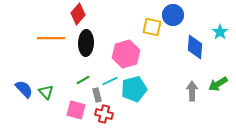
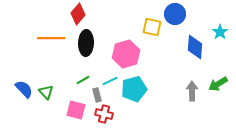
blue circle: moved 2 px right, 1 px up
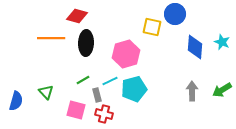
red diamond: moved 1 px left, 2 px down; rotated 65 degrees clockwise
cyan star: moved 2 px right, 10 px down; rotated 14 degrees counterclockwise
green arrow: moved 4 px right, 6 px down
blue semicircle: moved 8 px left, 12 px down; rotated 60 degrees clockwise
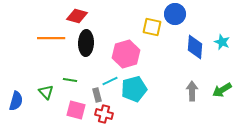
green line: moved 13 px left; rotated 40 degrees clockwise
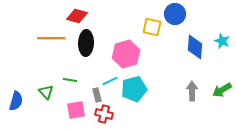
cyan star: moved 1 px up
pink square: rotated 24 degrees counterclockwise
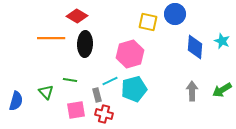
red diamond: rotated 15 degrees clockwise
yellow square: moved 4 px left, 5 px up
black ellipse: moved 1 px left, 1 px down
pink hexagon: moved 4 px right
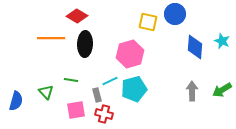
green line: moved 1 px right
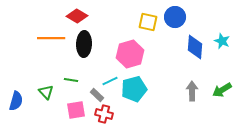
blue circle: moved 3 px down
black ellipse: moved 1 px left
gray rectangle: rotated 32 degrees counterclockwise
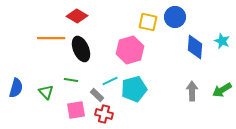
black ellipse: moved 3 px left, 5 px down; rotated 25 degrees counterclockwise
pink hexagon: moved 4 px up
blue semicircle: moved 13 px up
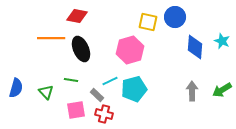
red diamond: rotated 20 degrees counterclockwise
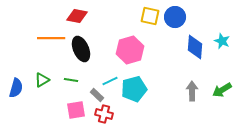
yellow square: moved 2 px right, 6 px up
green triangle: moved 4 px left, 12 px up; rotated 42 degrees clockwise
